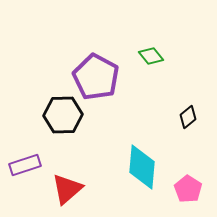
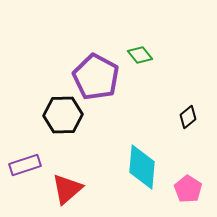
green diamond: moved 11 px left, 1 px up
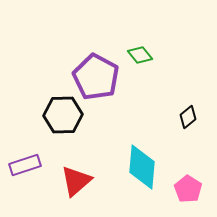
red triangle: moved 9 px right, 8 px up
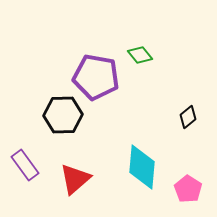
purple pentagon: rotated 18 degrees counterclockwise
purple rectangle: rotated 72 degrees clockwise
red triangle: moved 1 px left, 2 px up
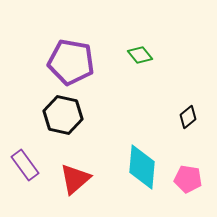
purple pentagon: moved 25 px left, 15 px up
black hexagon: rotated 15 degrees clockwise
pink pentagon: moved 10 px up; rotated 24 degrees counterclockwise
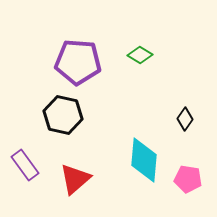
green diamond: rotated 20 degrees counterclockwise
purple pentagon: moved 7 px right; rotated 6 degrees counterclockwise
black diamond: moved 3 px left, 2 px down; rotated 15 degrees counterclockwise
cyan diamond: moved 2 px right, 7 px up
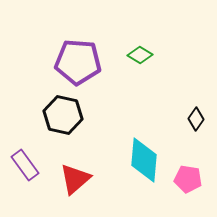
black diamond: moved 11 px right
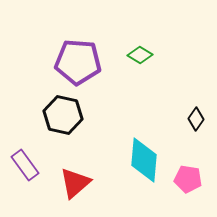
red triangle: moved 4 px down
